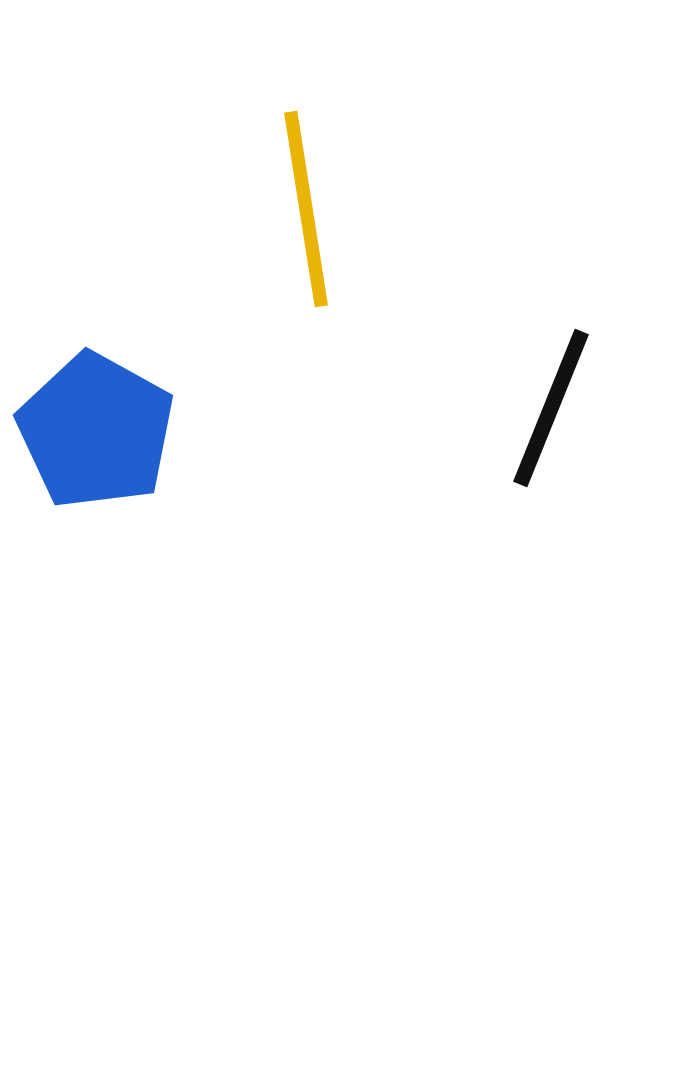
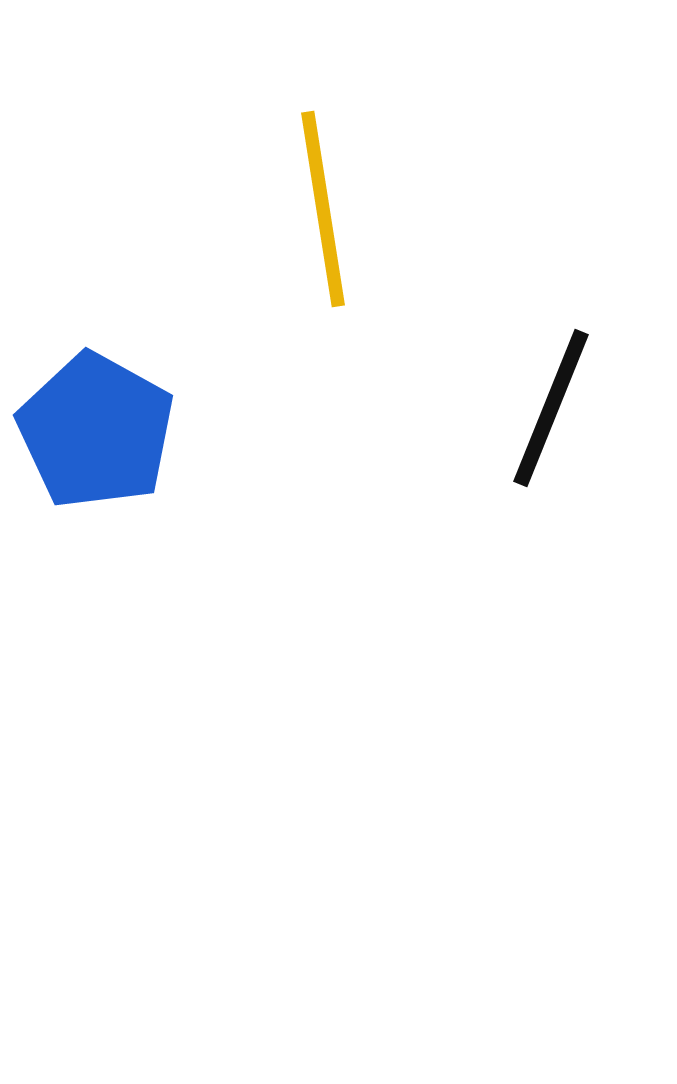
yellow line: moved 17 px right
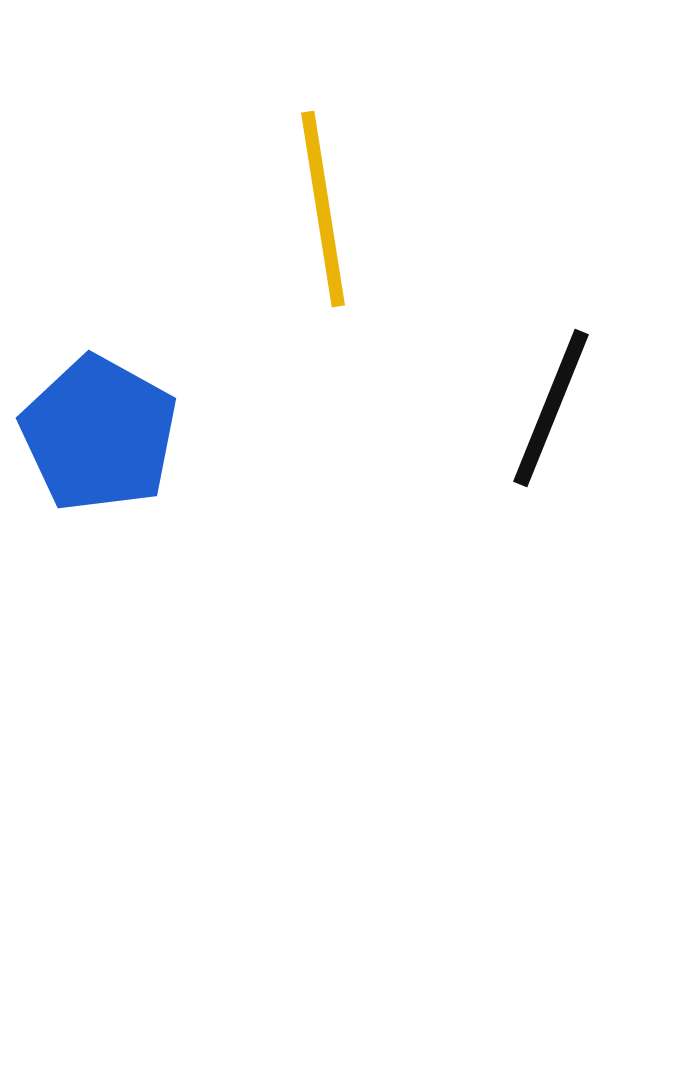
blue pentagon: moved 3 px right, 3 px down
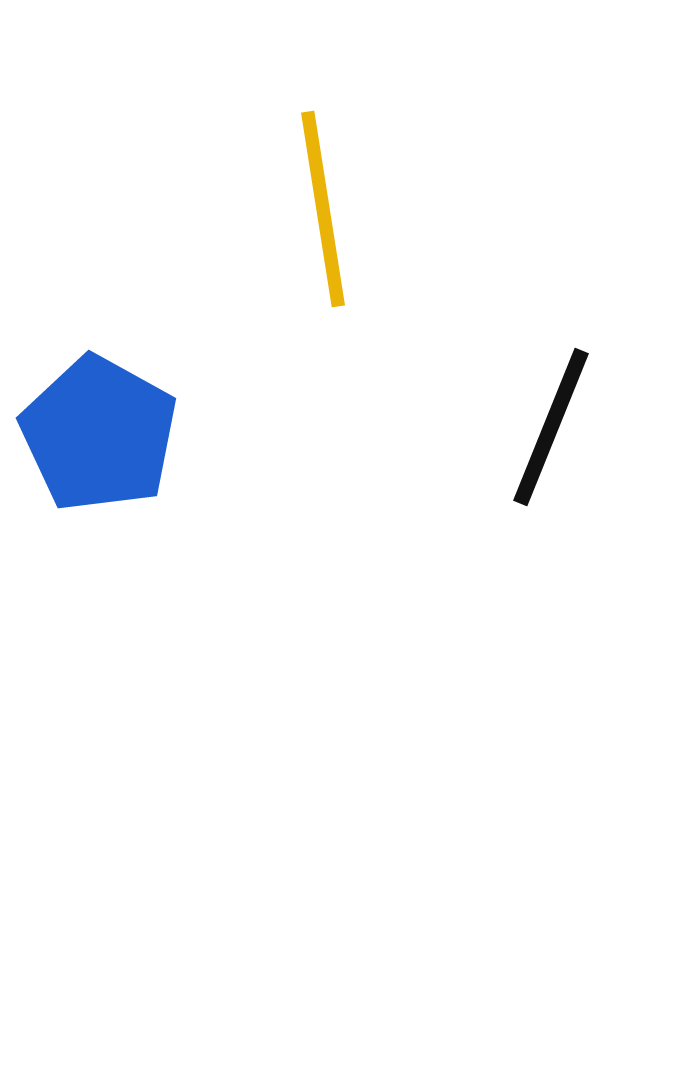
black line: moved 19 px down
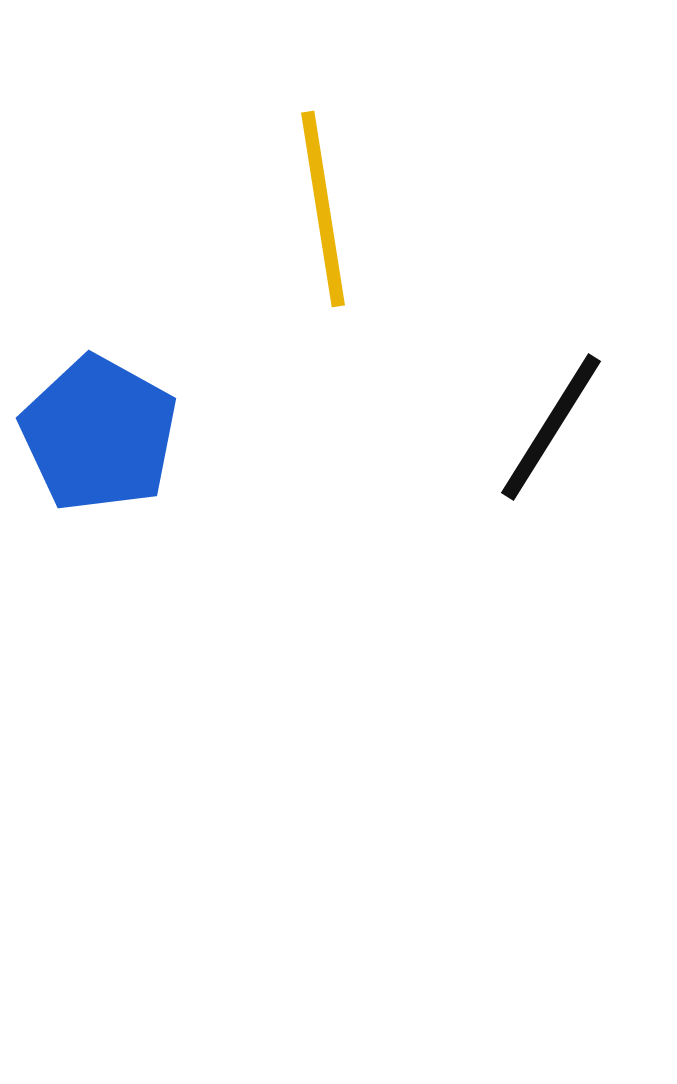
black line: rotated 10 degrees clockwise
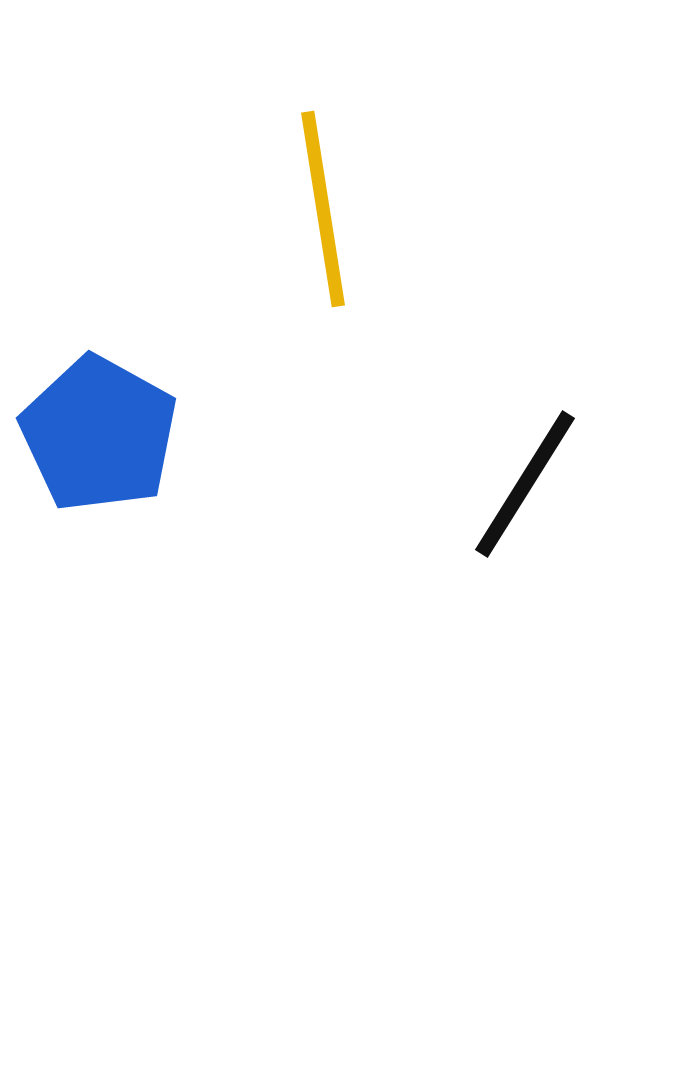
black line: moved 26 px left, 57 px down
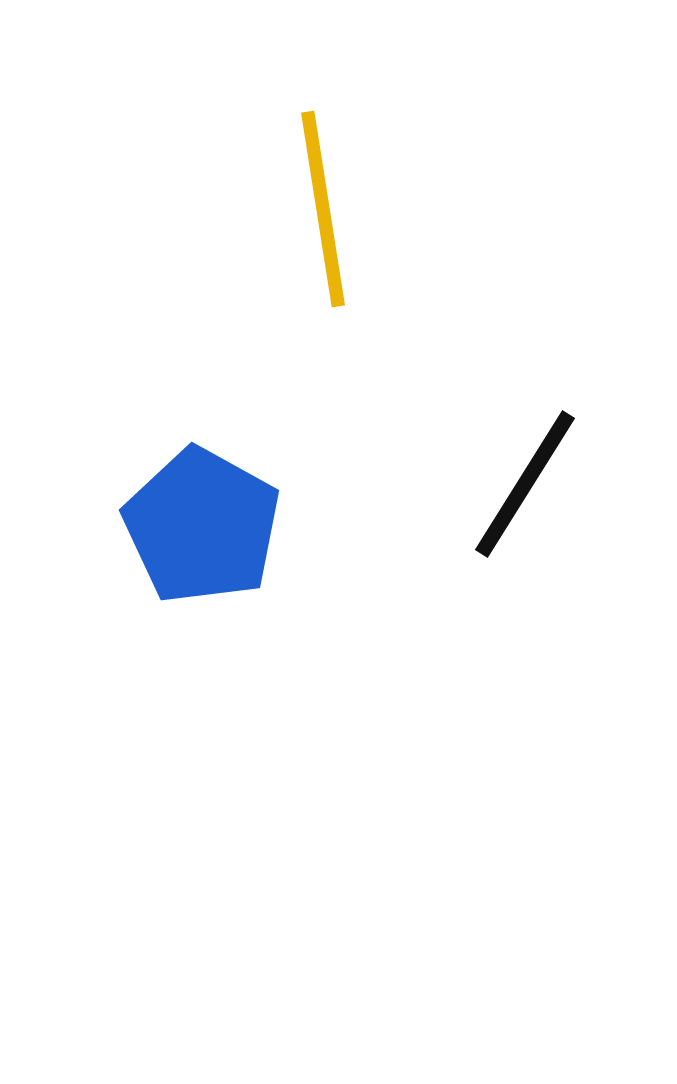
blue pentagon: moved 103 px right, 92 px down
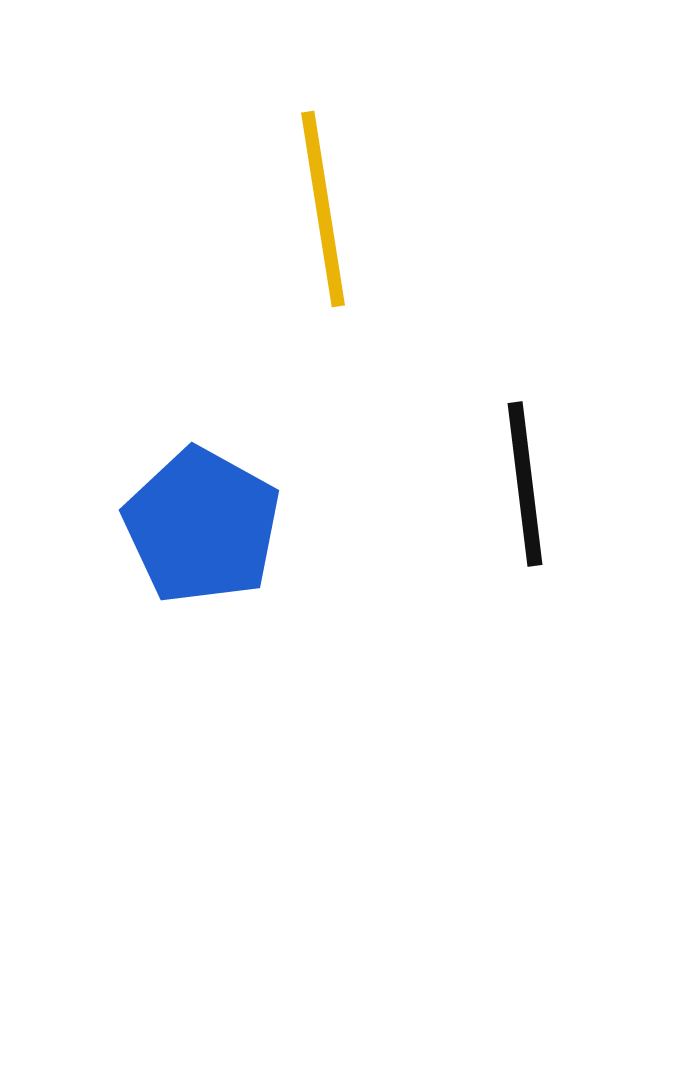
black line: rotated 39 degrees counterclockwise
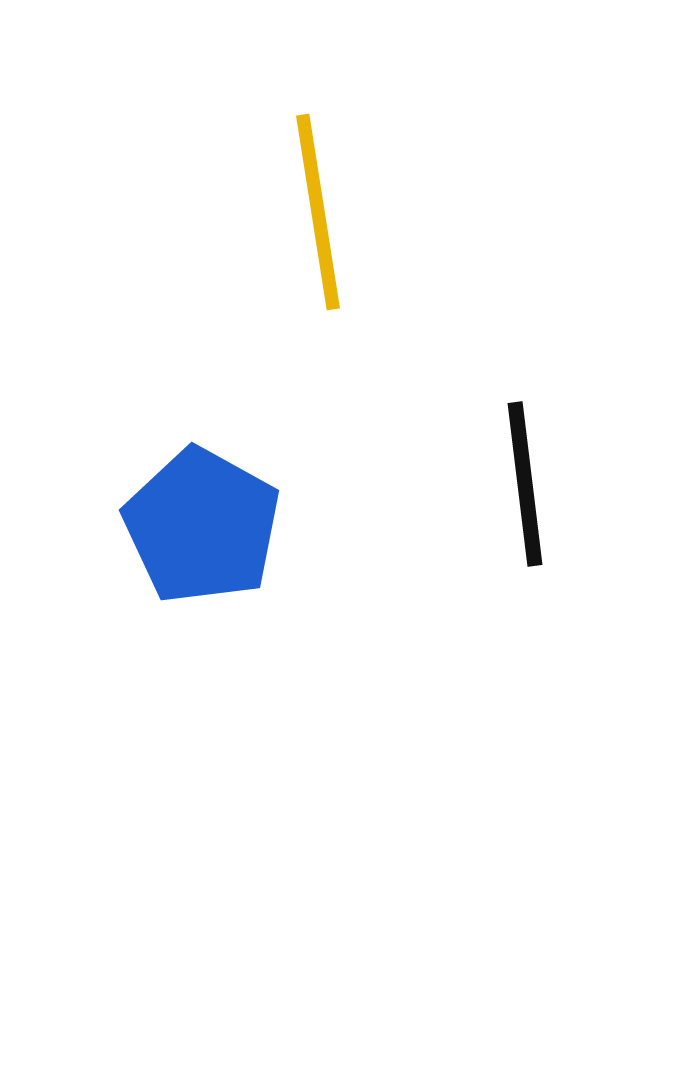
yellow line: moved 5 px left, 3 px down
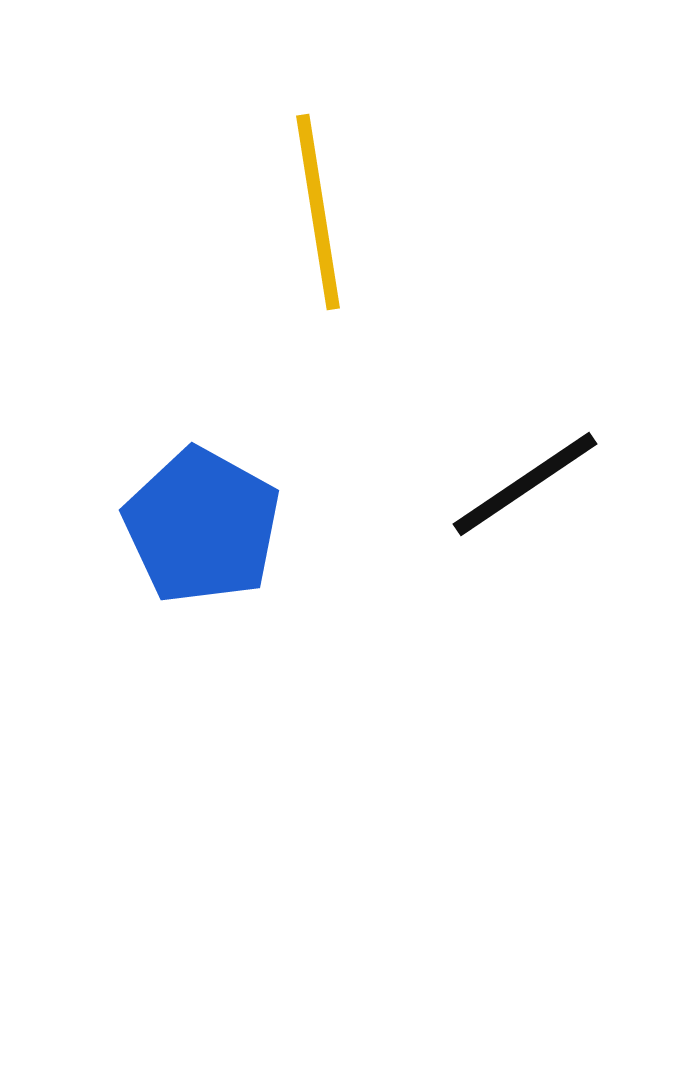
black line: rotated 63 degrees clockwise
